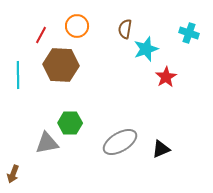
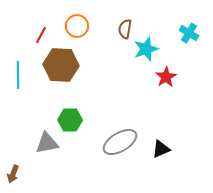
cyan cross: rotated 12 degrees clockwise
green hexagon: moved 3 px up
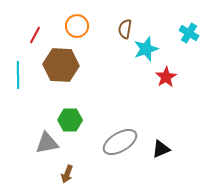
red line: moved 6 px left
brown arrow: moved 54 px right
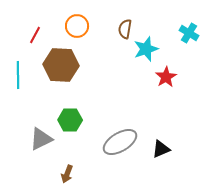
gray triangle: moved 6 px left, 4 px up; rotated 15 degrees counterclockwise
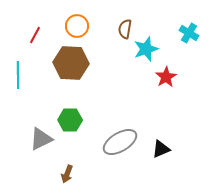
brown hexagon: moved 10 px right, 2 px up
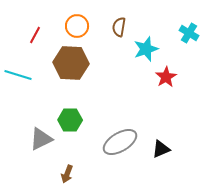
brown semicircle: moved 6 px left, 2 px up
cyan line: rotated 72 degrees counterclockwise
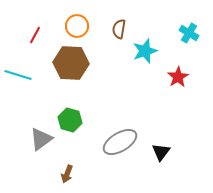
brown semicircle: moved 2 px down
cyan star: moved 1 px left, 2 px down
red star: moved 12 px right
green hexagon: rotated 15 degrees clockwise
gray triangle: rotated 10 degrees counterclockwise
black triangle: moved 3 px down; rotated 30 degrees counterclockwise
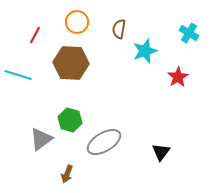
orange circle: moved 4 px up
gray ellipse: moved 16 px left
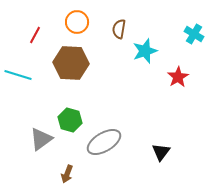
cyan cross: moved 5 px right, 1 px down
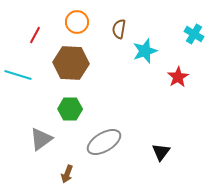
green hexagon: moved 11 px up; rotated 15 degrees counterclockwise
